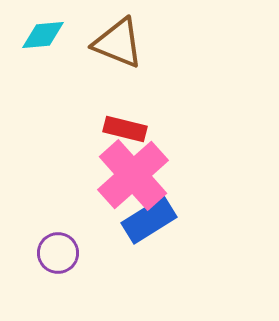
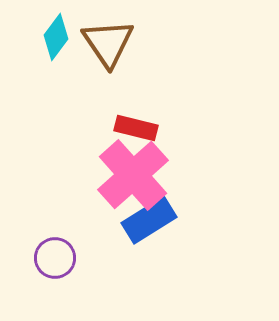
cyan diamond: moved 13 px right, 2 px down; rotated 48 degrees counterclockwise
brown triangle: moved 10 px left; rotated 34 degrees clockwise
red rectangle: moved 11 px right, 1 px up
purple circle: moved 3 px left, 5 px down
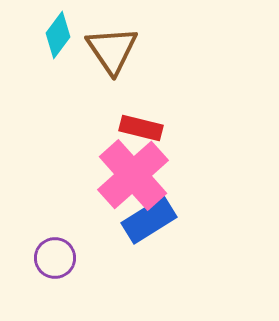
cyan diamond: moved 2 px right, 2 px up
brown triangle: moved 4 px right, 7 px down
red rectangle: moved 5 px right
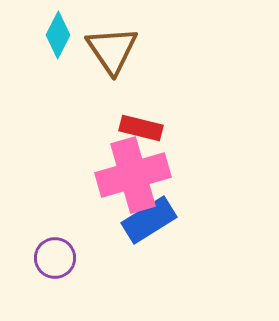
cyan diamond: rotated 9 degrees counterclockwise
pink cross: rotated 26 degrees clockwise
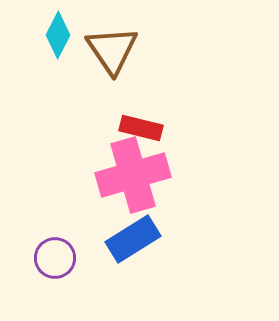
blue rectangle: moved 16 px left, 19 px down
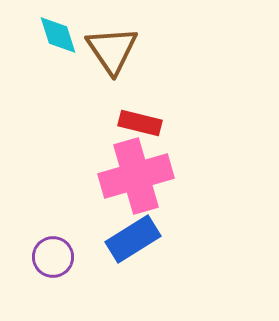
cyan diamond: rotated 45 degrees counterclockwise
red rectangle: moved 1 px left, 5 px up
pink cross: moved 3 px right, 1 px down
purple circle: moved 2 px left, 1 px up
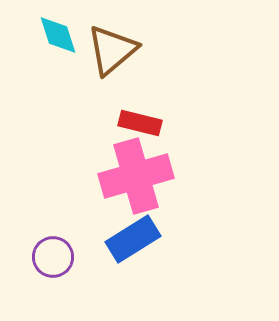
brown triangle: rotated 24 degrees clockwise
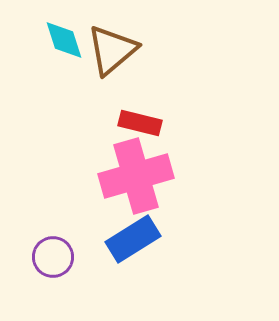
cyan diamond: moved 6 px right, 5 px down
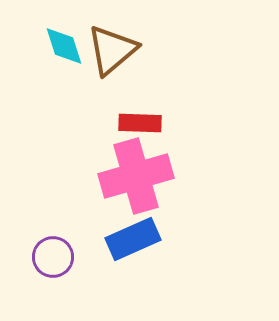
cyan diamond: moved 6 px down
red rectangle: rotated 12 degrees counterclockwise
blue rectangle: rotated 8 degrees clockwise
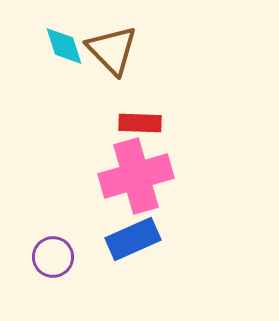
brown triangle: rotated 34 degrees counterclockwise
